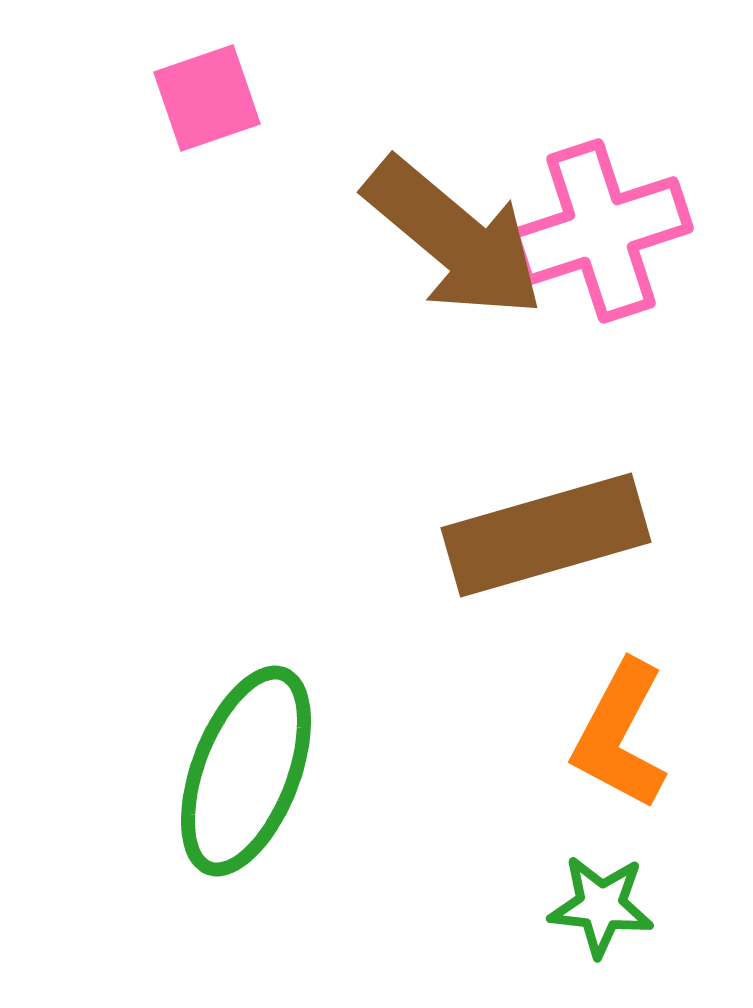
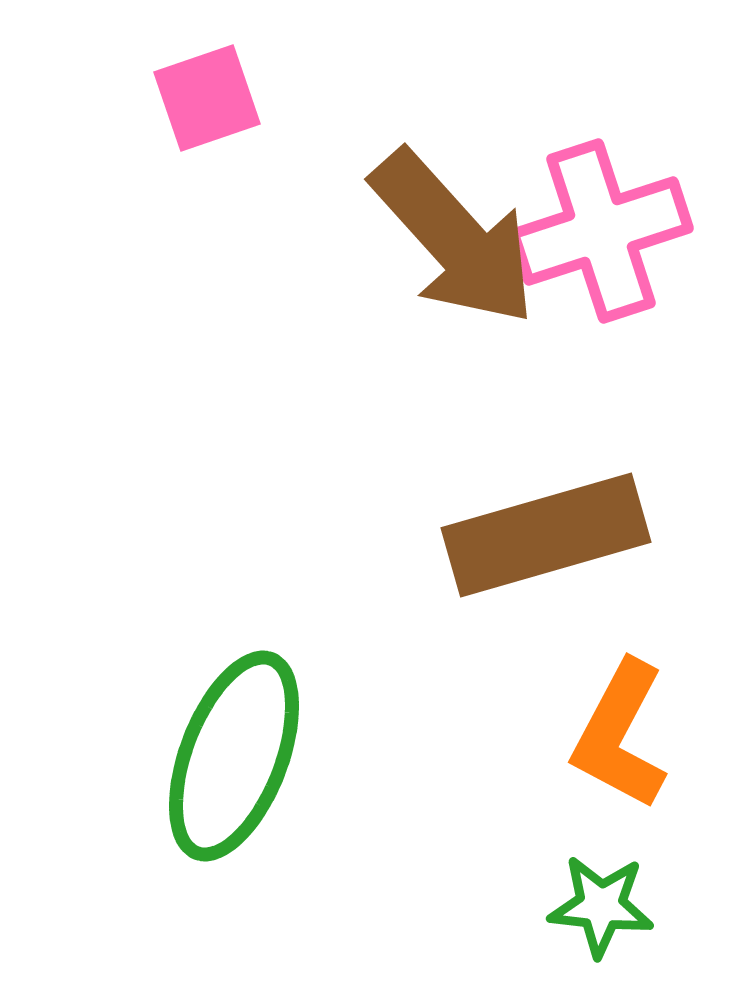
brown arrow: rotated 8 degrees clockwise
green ellipse: moved 12 px left, 15 px up
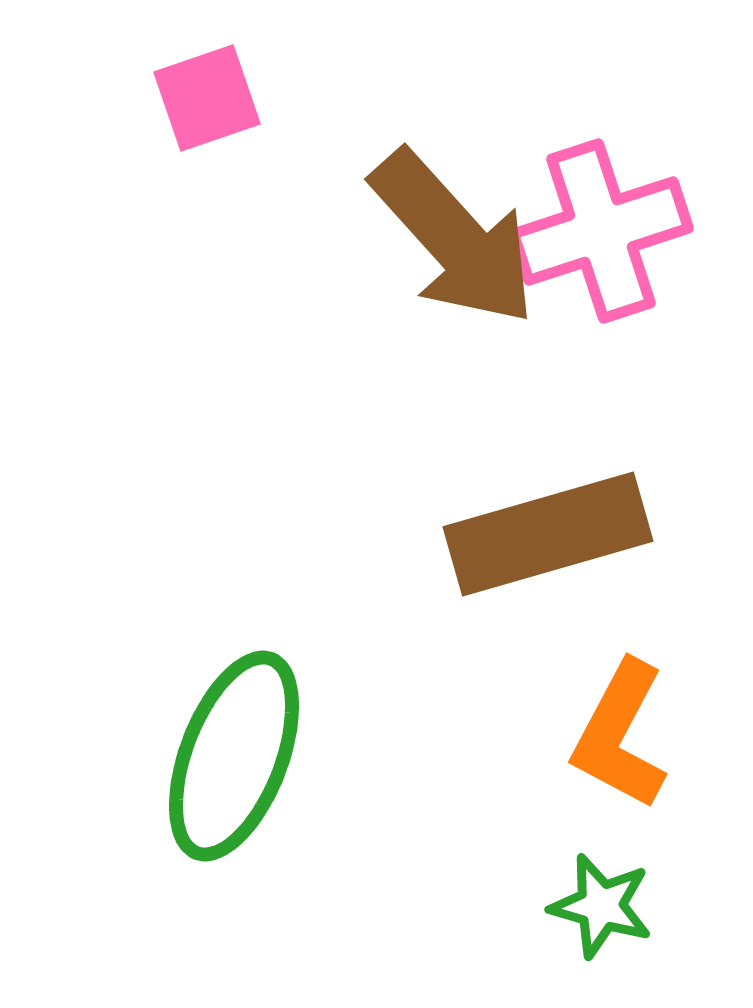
brown rectangle: moved 2 px right, 1 px up
green star: rotated 10 degrees clockwise
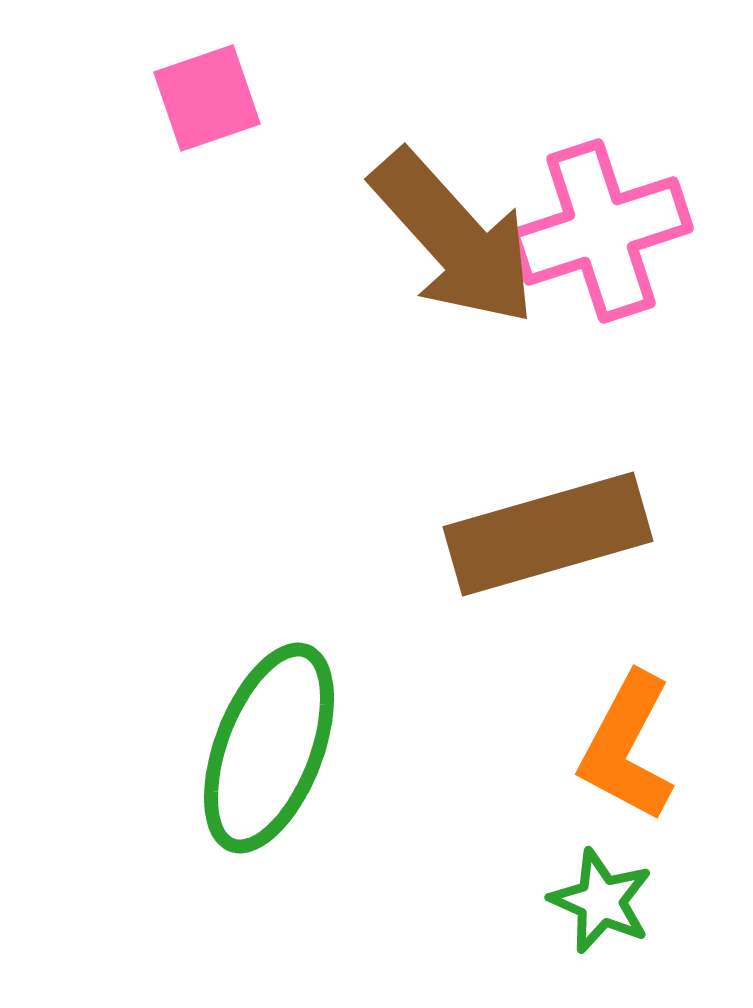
orange L-shape: moved 7 px right, 12 px down
green ellipse: moved 35 px right, 8 px up
green star: moved 5 px up; rotated 8 degrees clockwise
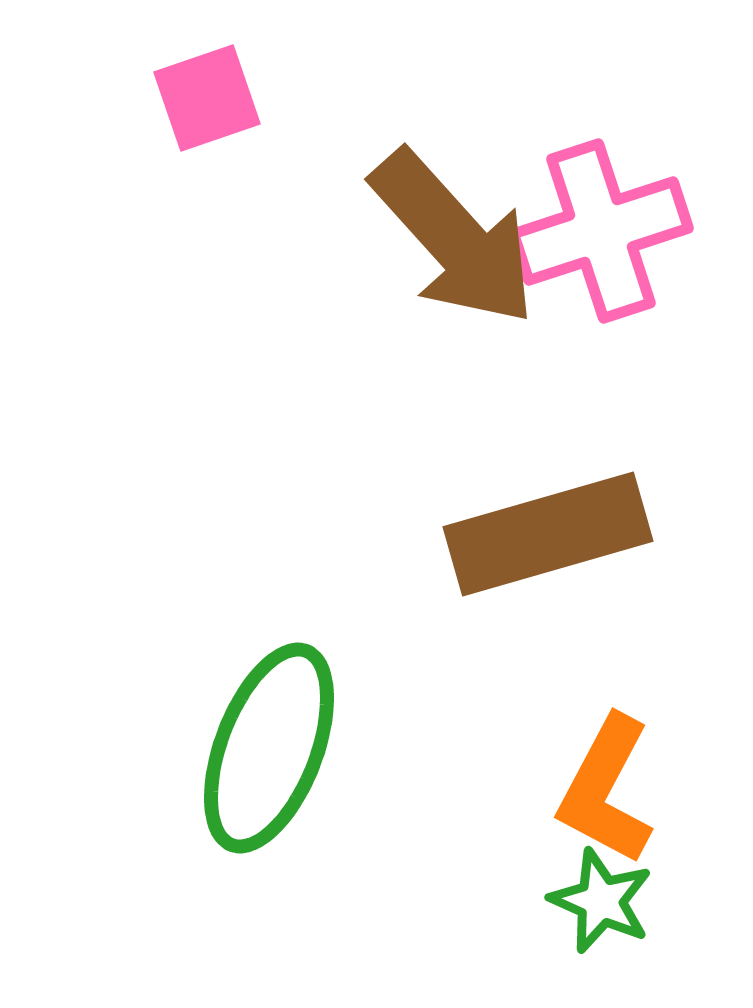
orange L-shape: moved 21 px left, 43 px down
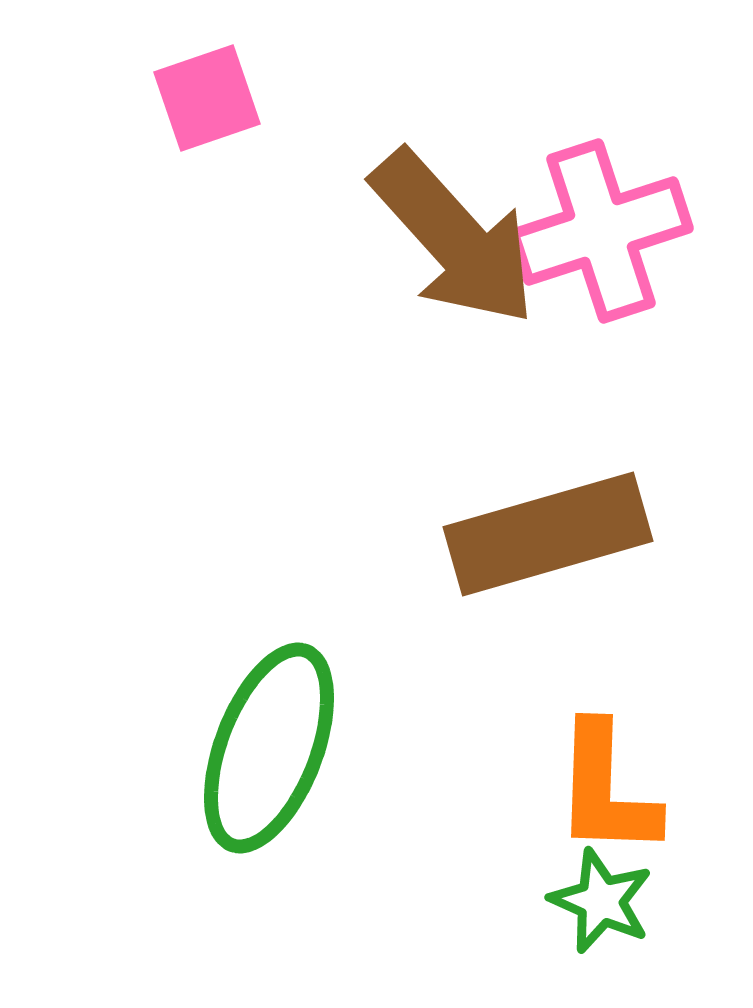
orange L-shape: rotated 26 degrees counterclockwise
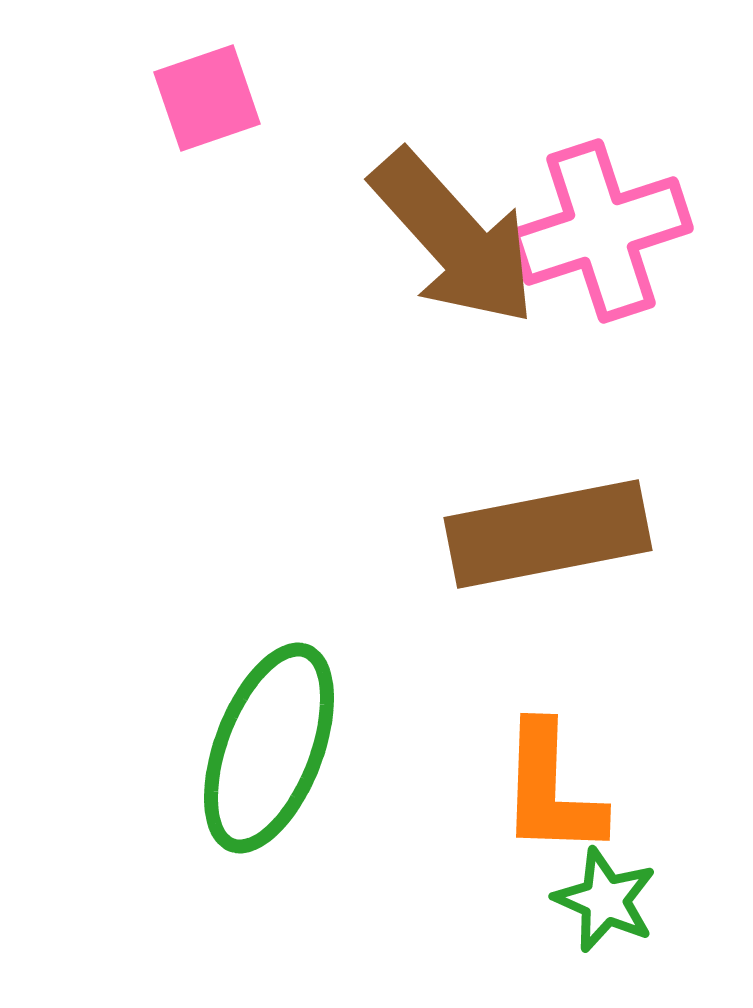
brown rectangle: rotated 5 degrees clockwise
orange L-shape: moved 55 px left
green star: moved 4 px right, 1 px up
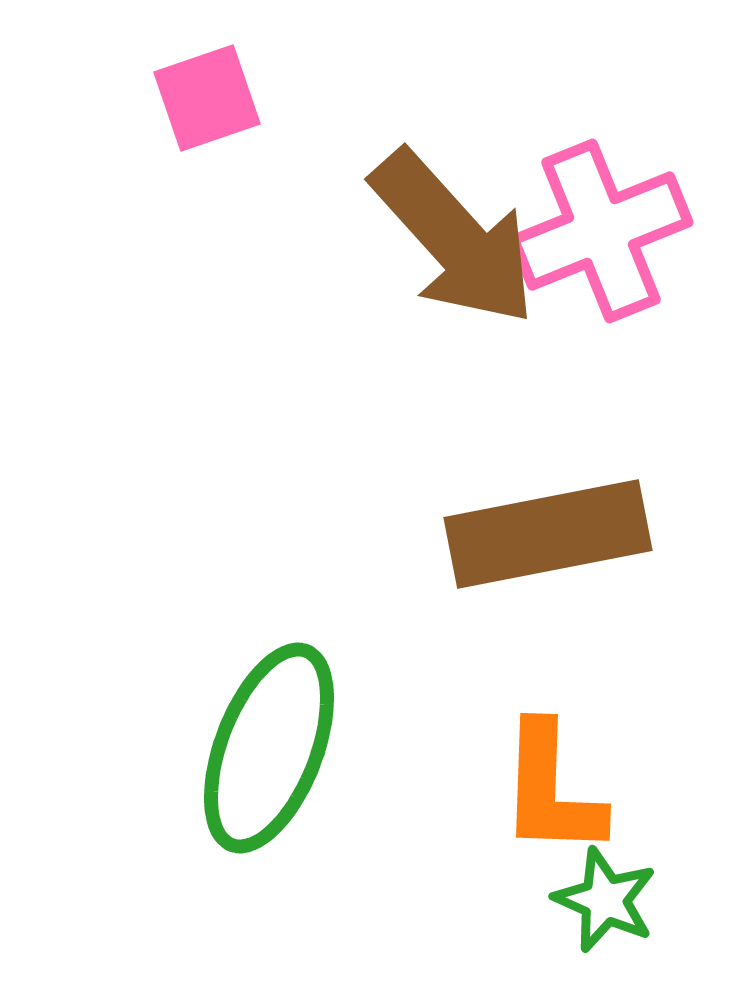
pink cross: rotated 4 degrees counterclockwise
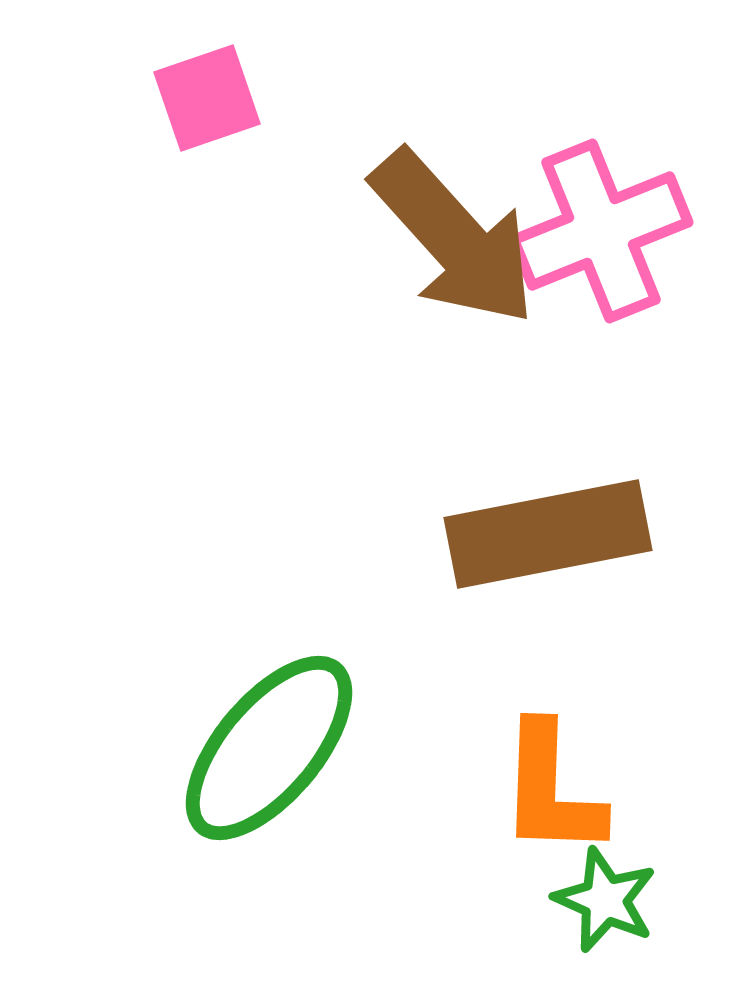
green ellipse: rotated 19 degrees clockwise
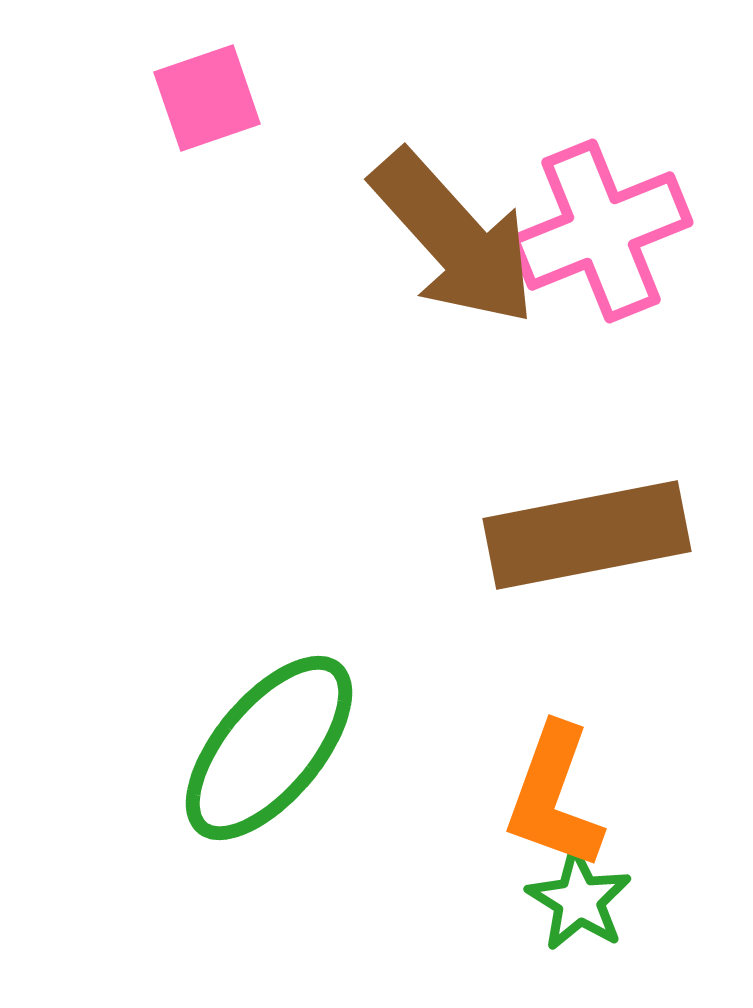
brown rectangle: moved 39 px right, 1 px down
orange L-shape: moved 3 px right, 7 px down; rotated 18 degrees clockwise
green star: moved 26 px left; rotated 8 degrees clockwise
